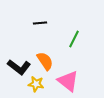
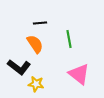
green line: moved 5 px left; rotated 36 degrees counterclockwise
orange semicircle: moved 10 px left, 17 px up
pink triangle: moved 11 px right, 7 px up
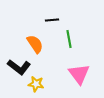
black line: moved 12 px right, 3 px up
pink triangle: rotated 15 degrees clockwise
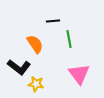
black line: moved 1 px right, 1 px down
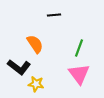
black line: moved 1 px right, 6 px up
green line: moved 10 px right, 9 px down; rotated 30 degrees clockwise
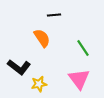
orange semicircle: moved 7 px right, 6 px up
green line: moved 4 px right; rotated 54 degrees counterclockwise
pink triangle: moved 5 px down
yellow star: moved 3 px right; rotated 21 degrees counterclockwise
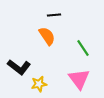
orange semicircle: moved 5 px right, 2 px up
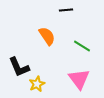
black line: moved 12 px right, 5 px up
green line: moved 1 px left, 2 px up; rotated 24 degrees counterclockwise
black L-shape: rotated 30 degrees clockwise
yellow star: moved 2 px left; rotated 14 degrees counterclockwise
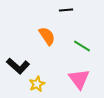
black L-shape: moved 1 px left, 1 px up; rotated 25 degrees counterclockwise
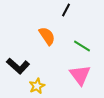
black line: rotated 56 degrees counterclockwise
pink triangle: moved 1 px right, 4 px up
yellow star: moved 2 px down
